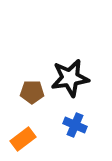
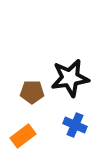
orange rectangle: moved 3 px up
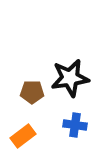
blue cross: rotated 15 degrees counterclockwise
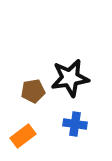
brown pentagon: moved 1 px right, 1 px up; rotated 10 degrees counterclockwise
blue cross: moved 1 px up
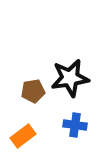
blue cross: moved 1 px down
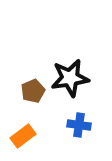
brown pentagon: rotated 15 degrees counterclockwise
blue cross: moved 4 px right
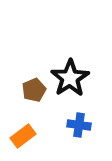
black star: rotated 24 degrees counterclockwise
brown pentagon: moved 1 px right, 1 px up
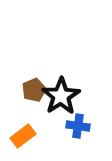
black star: moved 9 px left, 18 px down
blue cross: moved 1 px left, 1 px down
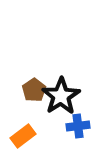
brown pentagon: rotated 10 degrees counterclockwise
blue cross: rotated 15 degrees counterclockwise
